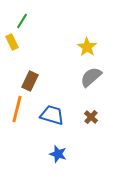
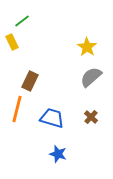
green line: rotated 21 degrees clockwise
blue trapezoid: moved 3 px down
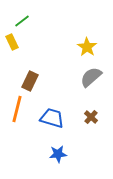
blue star: rotated 24 degrees counterclockwise
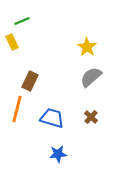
green line: rotated 14 degrees clockwise
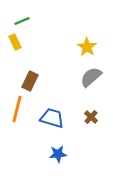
yellow rectangle: moved 3 px right
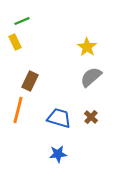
orange line: moved 1 px right, 1 px down
blue trapezoid: moved 7 px right
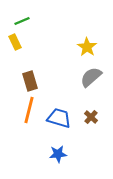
brown rectangle: rotated 42 degrees counterclockwise
orange line: moved 11 px right
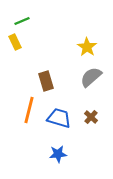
brown rectangle: moved 16 px right
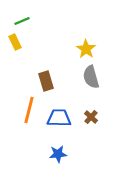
yellow star: moved 1 px left, 2 px down
gray semicircle: rotated 65 degrees counterclockwise
blue trapezoid: rotated 15 degrees counterclockwise
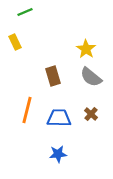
green line: moved 3 px right, 9 px up
gray semicircle: rotated 35 degrees counterclockwise
brown rectangle: moved 7 px right, 5 px up
orange line: moved 2 px left
brown cross: moved 3 px up
